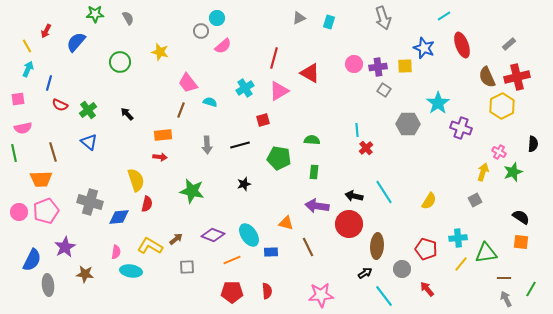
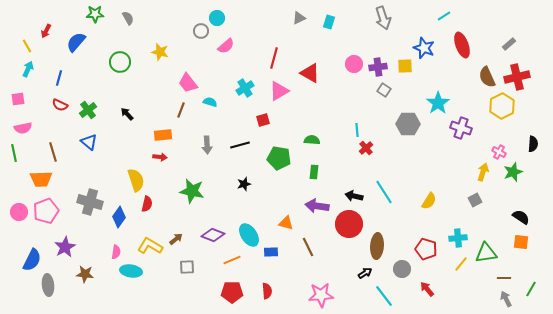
pink semicircle at (223, 46): moved 3 px right
blue line at (49, 83): moved 10 px right, 5 px up
blue diamond at (119, 217): rotated 50 degrees counterclockwise
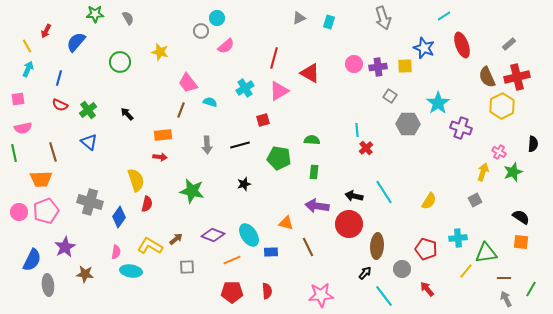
gray square at (384, 90): moved 6 px right, 6 px down
yellow line at (461, 264): moved 5 px right, 7 px down
black arrow at (365, 273): rotated 16 degrees counterclockwise
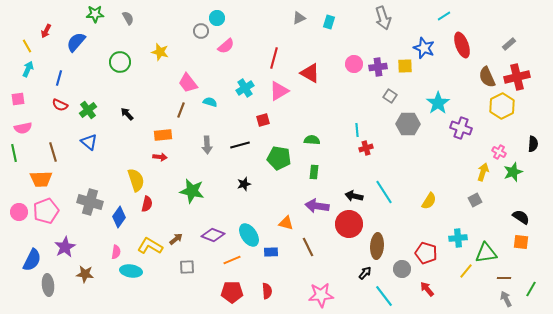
red cross at (366, 148): rotated 24 degrees clockwise
red pentagon at (426, 249): moved 4 px down
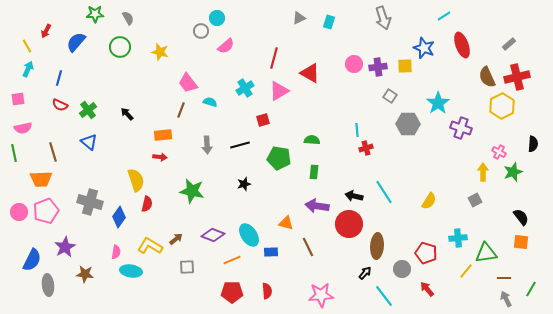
green circle at (120, 62): moved 15 px up
yellow arrow at (483, 172): rotated 18 degrees counterclockwise
black semicircle at (521, 217): rotated 18 degrees clockwise
